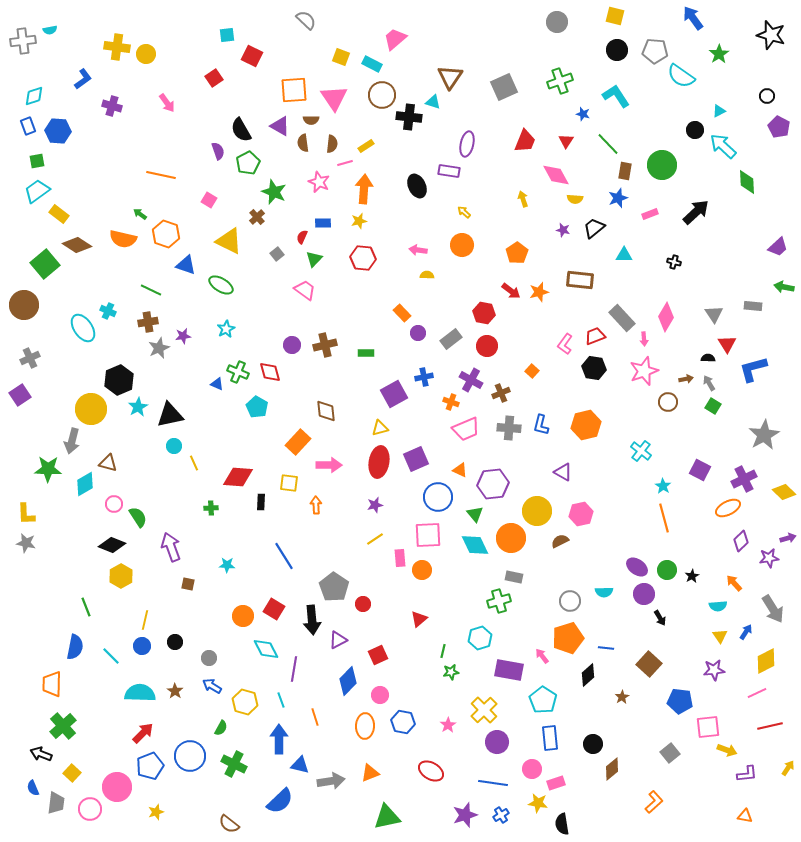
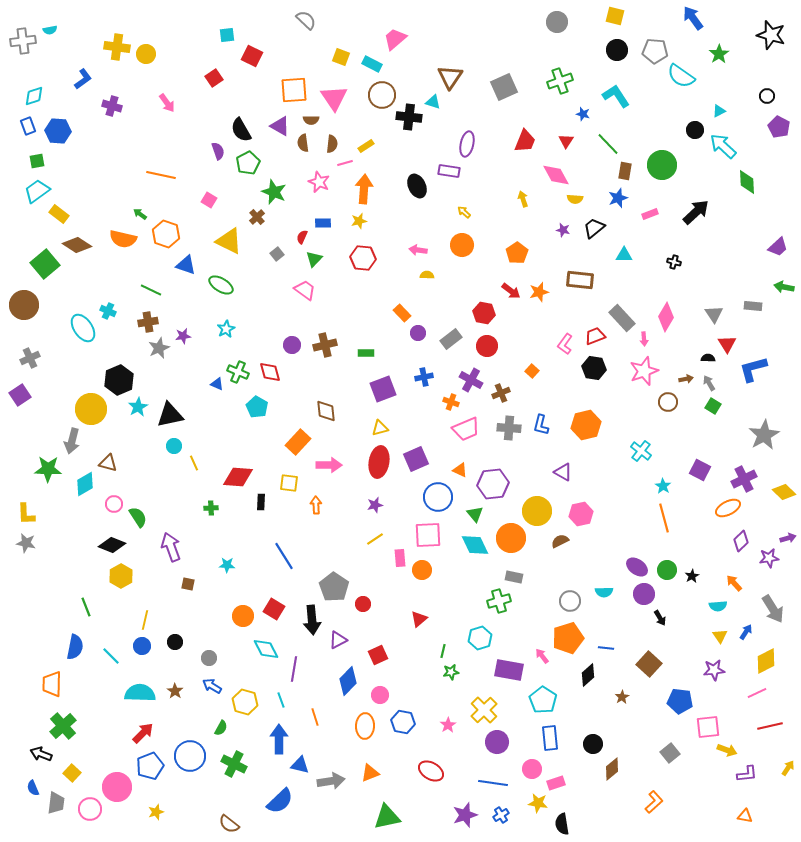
purple square at (394, 394): moved 11 px left, 5 px up; rotated 8 degrees clockwise
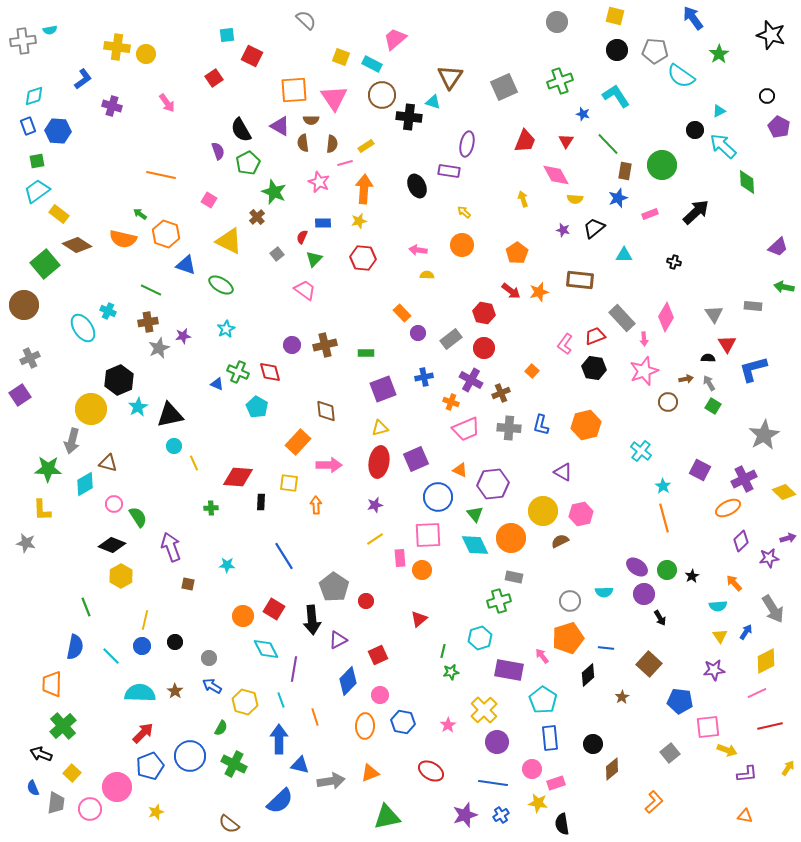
red circle at (487, 346): moved 3 px left, 2 px down
yellow circle at (537, 511): moved 6 px right
yellow L-shape at (26, 514): moved 16 px right, 4 px up
red circle at (363, 604): moved 3 px right, 3 px up
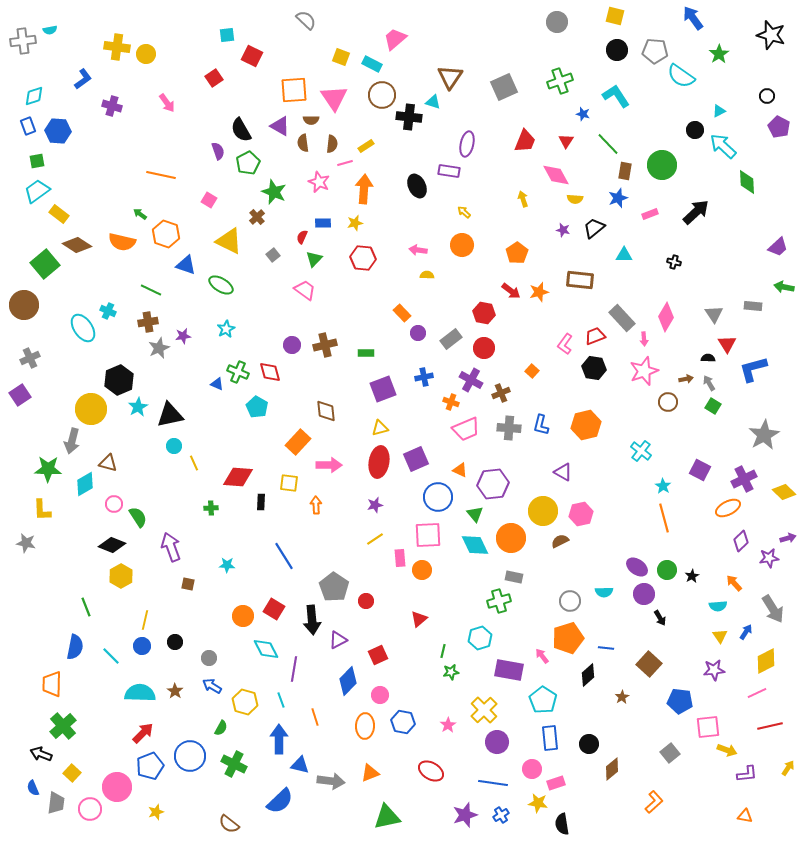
yellow star at (359, 221): moved 4 px left, 2 px down
orange semicircle at (123, 239): moved 1 px left, 3 px down
gray square at (277, 254): moved 4 px left, 1 px down
black circle at (593, 744): moved 4 px left
gray arrow at (331, 781): rotated 16 degrees clockwise
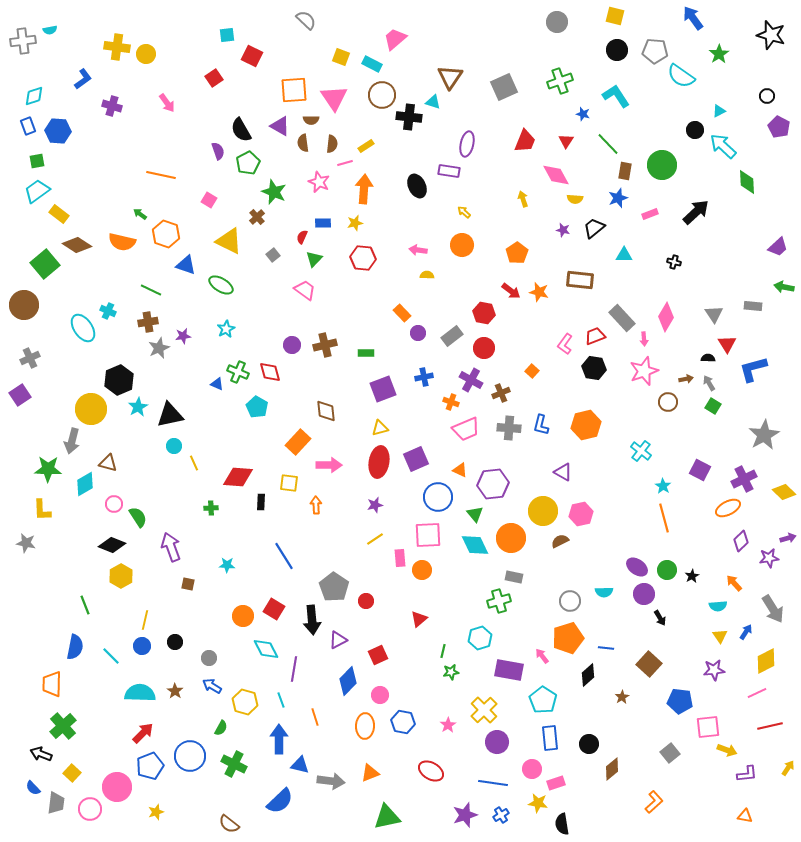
orange star at (539, 292): rotated 30 degrees clockwise
gray rectangle at (451, 339): moved 1 px right, 3 px up
green line at (86, 607): moved 1 px left, 2 px up
blue semicircle at (33, 788): rotated 21 degrees counterclockwise
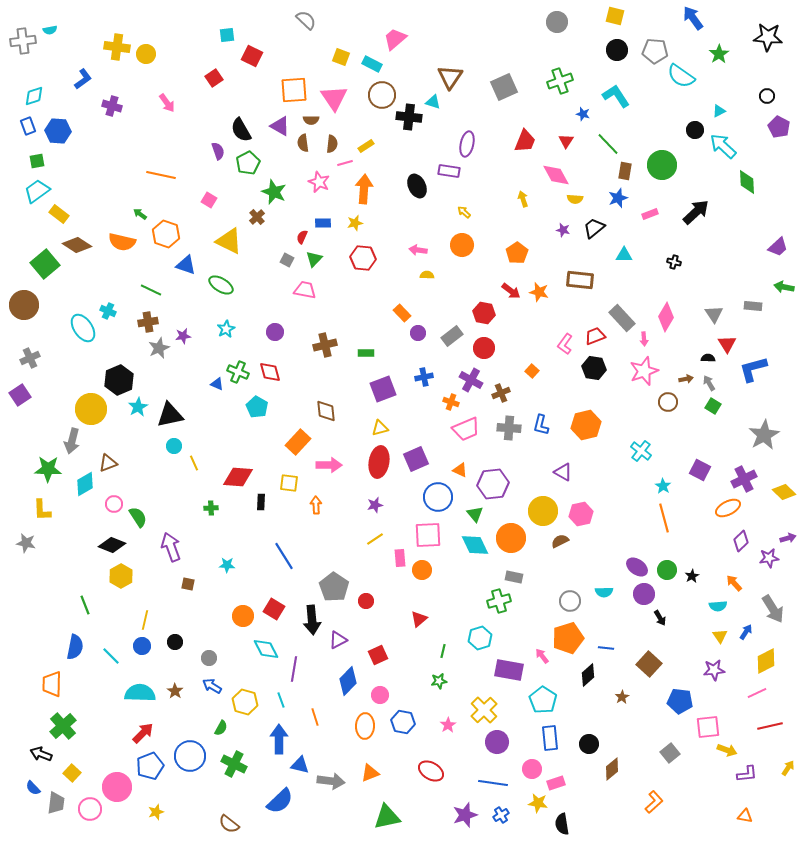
black star at (771, 35): moved 3 px left, 2 px down; rotated 12 degrees counterclockwise
gray square at (273, 255): moved 14 px right, 5 px down; rotated 24 degrees counterclockwise
pink trapezoid at (305, 290): rotated 25 degrees counterclockwise
purple circle at (292, 345): moved 17 px left, 13 px up
brown triangle at (108, 463): rotated 36 degrees counterclockwise
green star at (451, 672): moved 12 px left, 9 px down
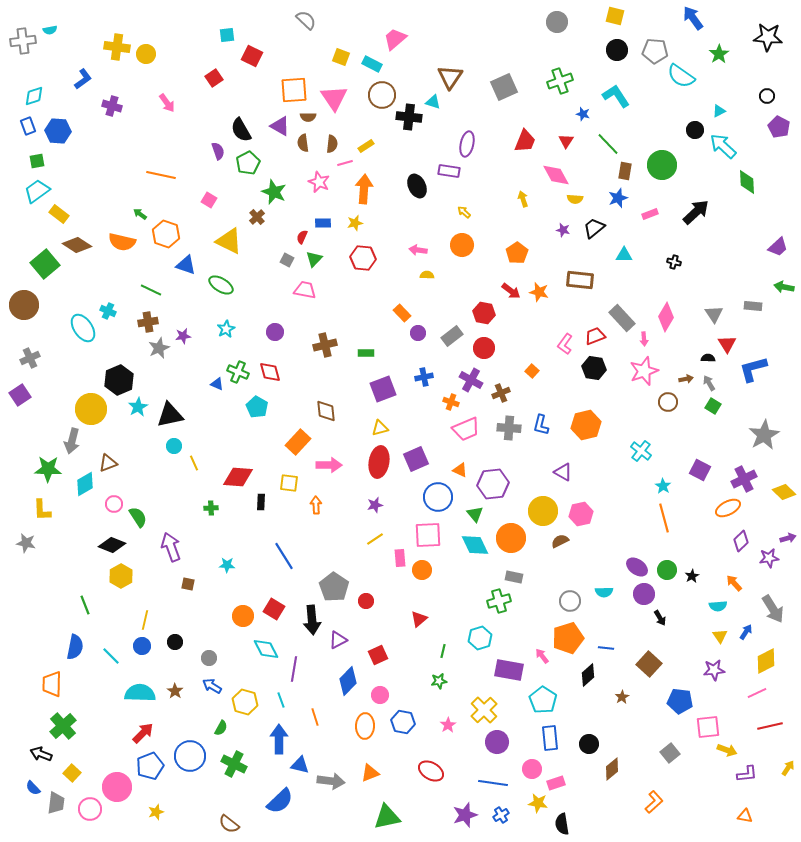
brown semicircle at (311, 120): moved 3 px left, 3 px up
